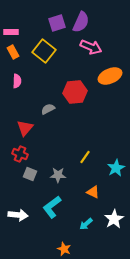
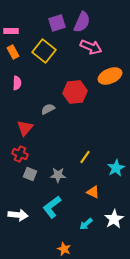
purple semicircle: moved 1 px right
pink rectangle: moved 1 px up
pink semicircle: moved 2 px down
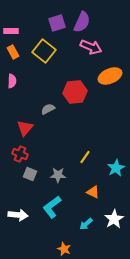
pink semicircle: moved 5 px left, 2 px up
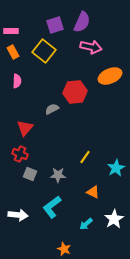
purple square: moved 2 px left, 2 px down
pink arrow: rotated 10 degrees counterclockwise
pink semicircle: moved 5 px right
gray semicircle: moved 4 px right
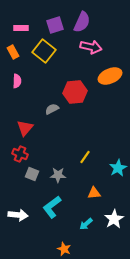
pink rectangle: moved 10 px right, 3 px up
cyan star: moved 2 px right
gray square: moved 2 px right
orange triangle: moved 1 px right, 1 px down; rotated 32 degrees counterclockwise
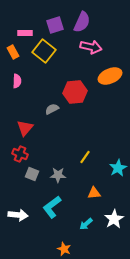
pink rectangle: moved 4 px right, 5 px down
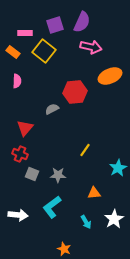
orange rectangle: rotated 24 degrees counterclockwise
yellow line: moved 7 px up
cyan arrow: moved 2 px up; rotated 80 degrees counterclockwise
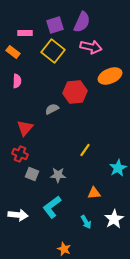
yellow square: moved 9 px right
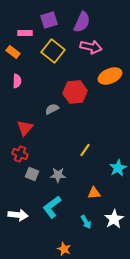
purple square: moved 6 px left, 5 px up
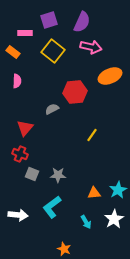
yellow line: moved 7 px right, 15 px up
cyan star: moved 22 px down
